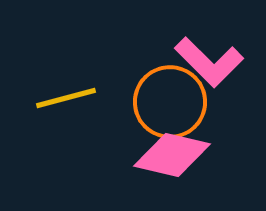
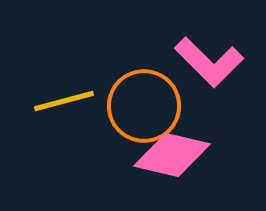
yellow line: moved 2 px left, 3 px down
orange circle: moved 26 px left, 4 px down
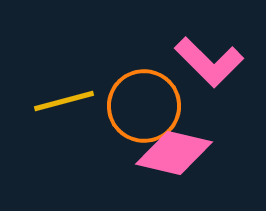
pink diamond: moved 2 px right, 2 px up
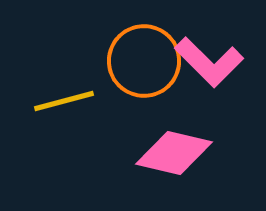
orange circle: moved 45 px up
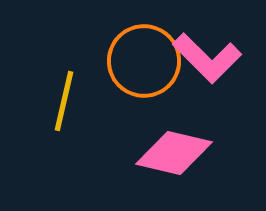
pink L-shape: moved 2 px left, 4 px up
yellow line: rotated 62 degrees counterclockwise
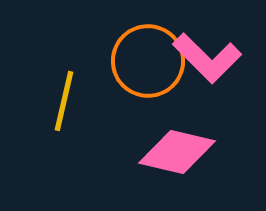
orange circle: moved 4 px right
pink diamond: moved 3 px right, 1 px up
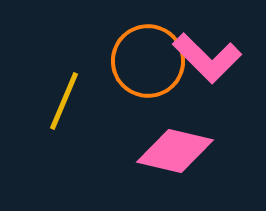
yellow line: rotated 10 degrees clockwise
pink diamond: moved 2 px left, 1 px up
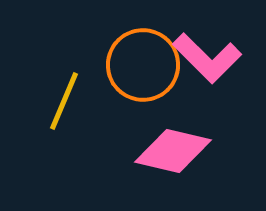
orange circle: moved 5 px left, 4 px down
pink diamond: moved 2 px left
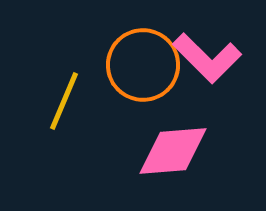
pink diamond: rotated 18 degrees counterclockwise
